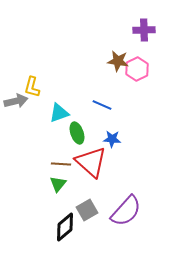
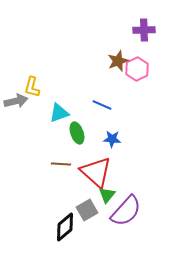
brown star: rotated 30 degrees counterclockwise
red triangle: moved 5 px right, 10 px down
green triangle: moved 49 px right, 11 px down
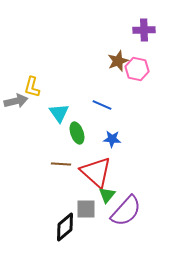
pink hexagon: rotated 20 degrees counterclockwise
cyan triangle: rotated 45 degrees counterclockwise
gray square: moved 1 px left, 1 px up; rotated 30 degrees clockwise
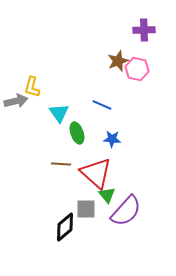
red triangle: moved 1 px down
green triangle: rotated 18 degrees counterclockwise
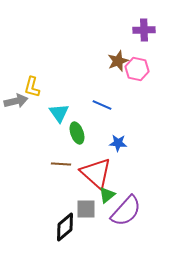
blue star: moved 6 px right, 4 px down
green triangle: rotated 30 degrees clockwise
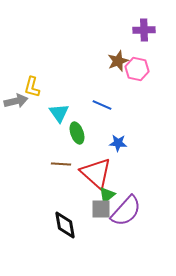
gray square: moved 15 px right
black diamond: moved 2 px up; rotated 60 degrees counterclockwise
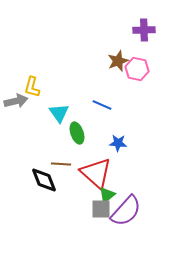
black diamond: moved 21 px left, 45 px up; rotated 12 degrees counterclockwise
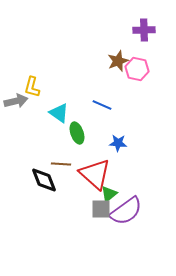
cyan triangle: rotated 20 degrees counterclockwise
red triangle: moved 1 px left, 1 px down
green triangle: moved 2 px right, 1 px up
purple semicircle: rotated 12 degrees clockwise
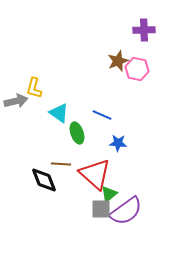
yellow L-shape: moved 2 px right, 1 px down
blue line: moved 10 px down
